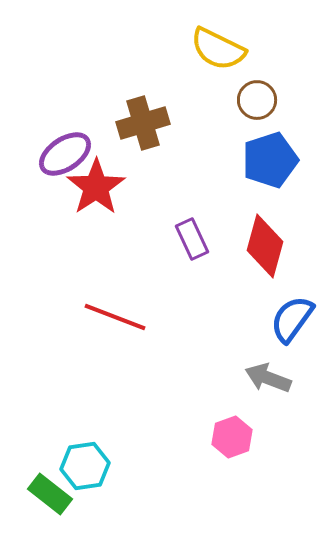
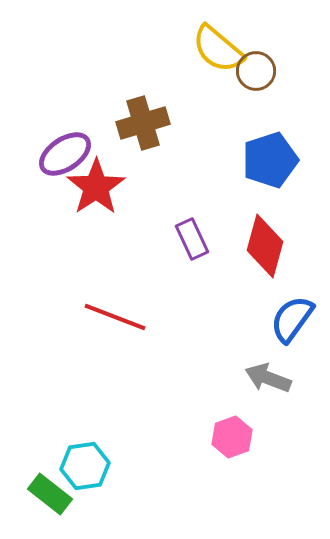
yellow semicircle: rotated 14 degrees clockwise
brown circle: moved 1 px left, 29 px up
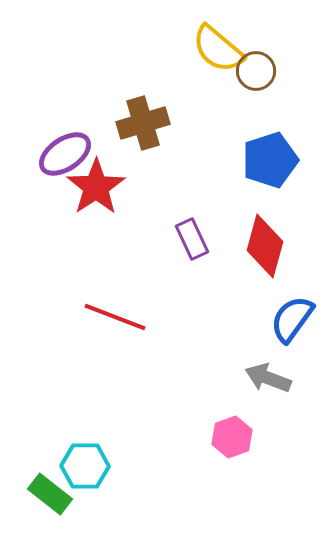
cyan hexagon: rotated 9 degrees clockwise
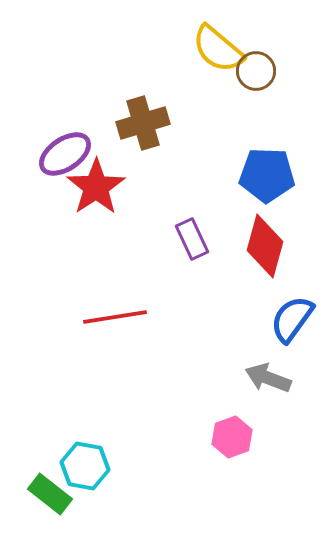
blue pentagon: moved 3 px left, 15 px down; rotated 20 degrees clockwise
red line: rotated 30 degrees counterclockwise
cyan hexagon: rotated 9 degrees clockwise
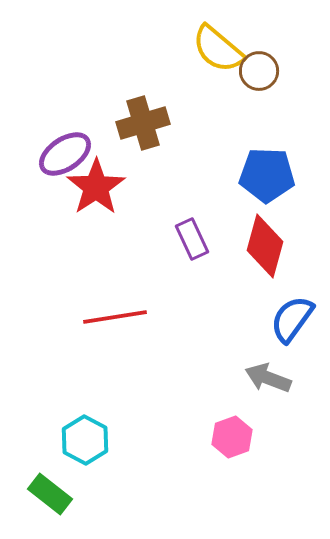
brown circle: moved 3 px right
cyan hexagon: moved 26 px up; rotated 18 degrees clockwise
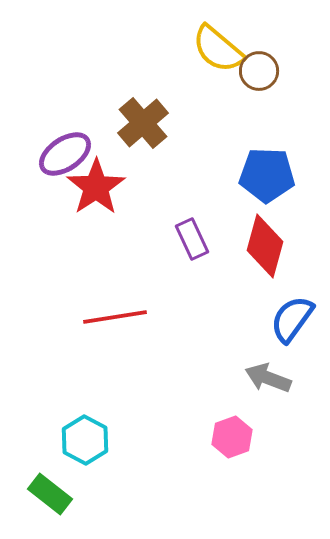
brown cross: rotated 24 degrees counterclockwise
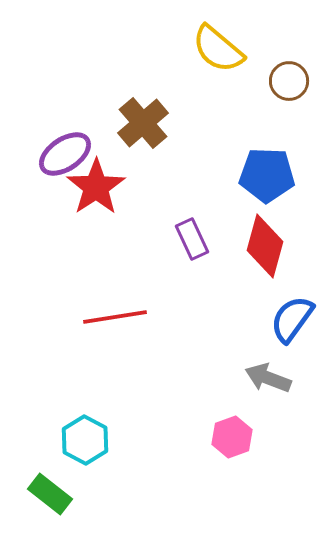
brown circle: moved 30 px right, 10 px down
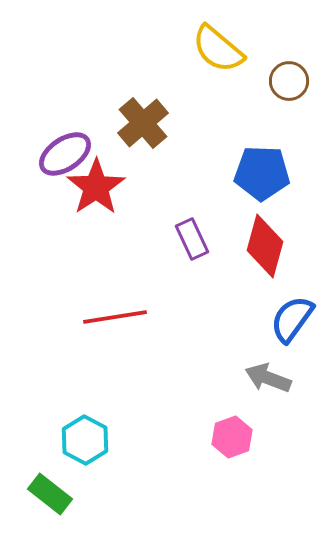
blue pentagon: moved 5 px left, 2 px up
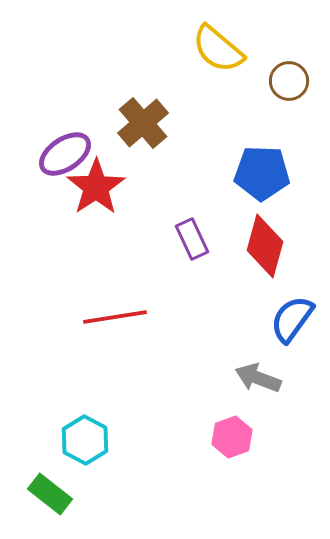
gray arrow: moved 10 px left
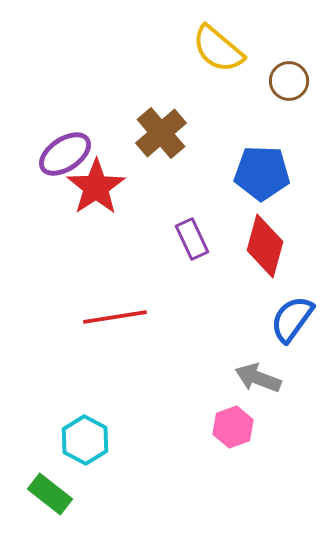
brown cross: moved 18 px right, 10 px down
pink hexagon: moved 1 px right, 10 px up
